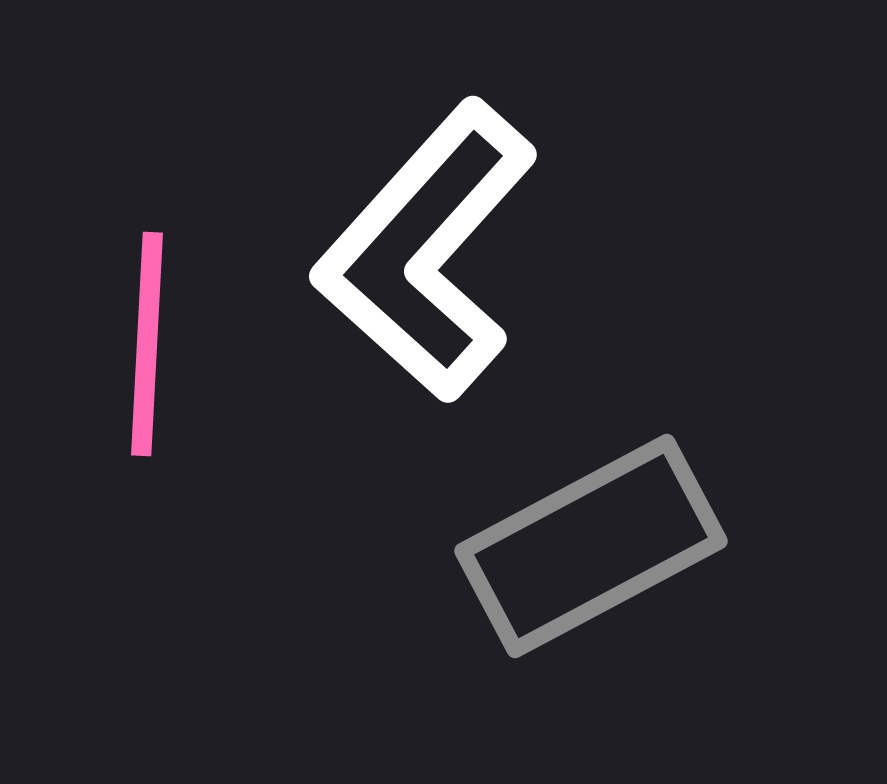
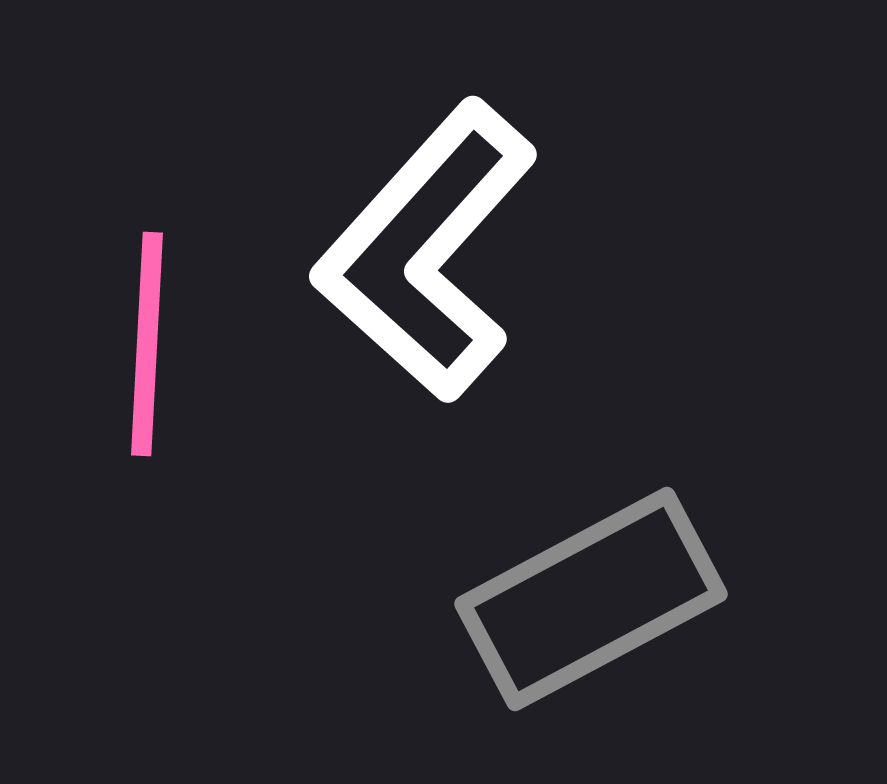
gray rectangle: moved 53 px down
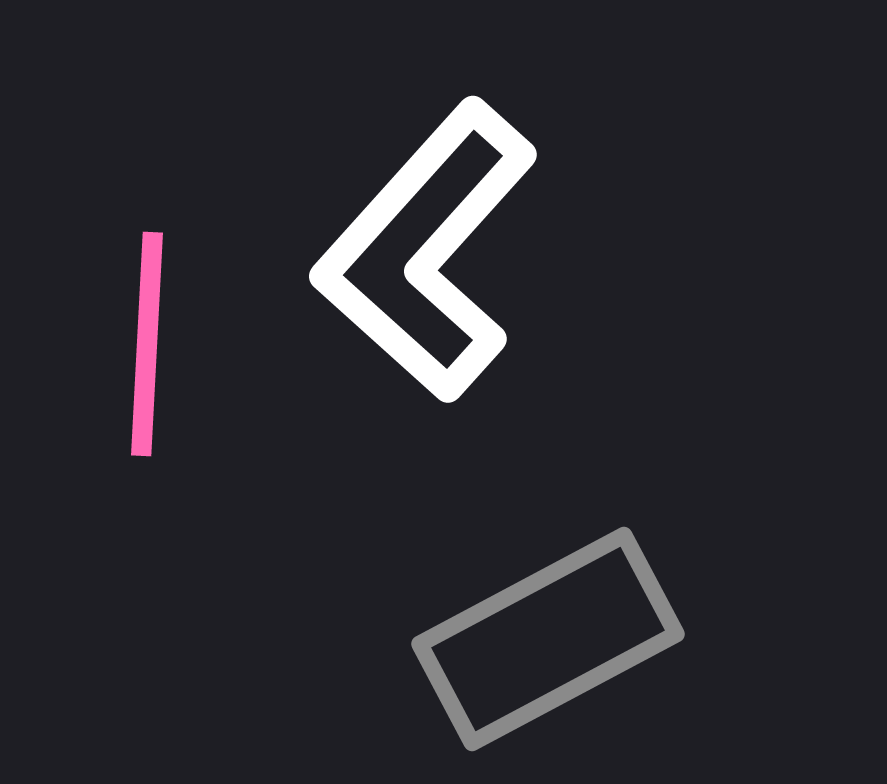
gray rectangle: moved 43 px left, 40 px down
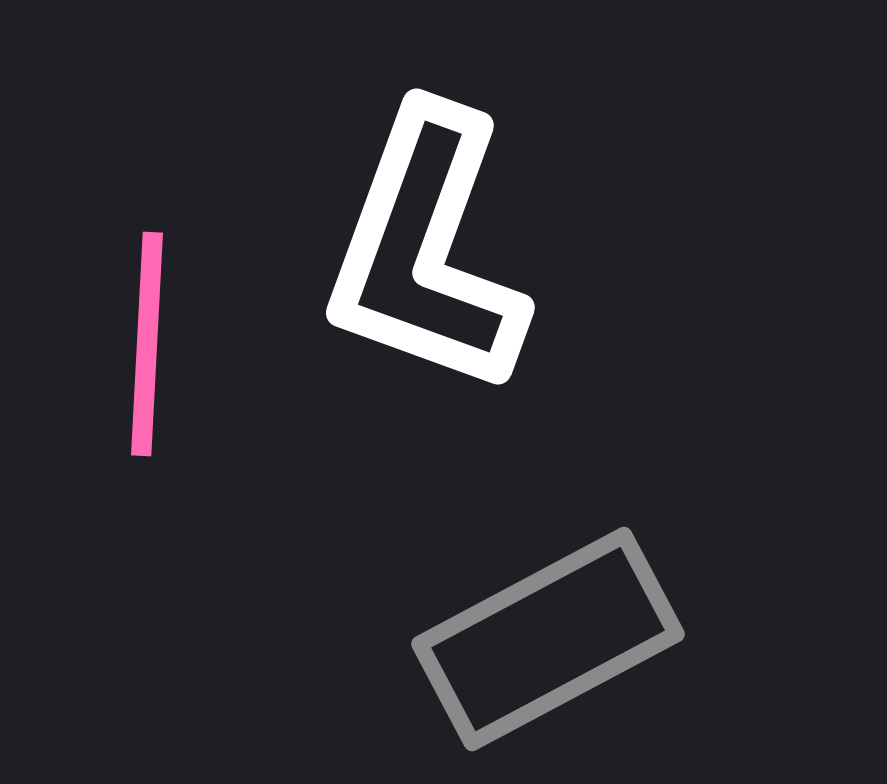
white L-shape: rotated 22 degrees counterclockwise
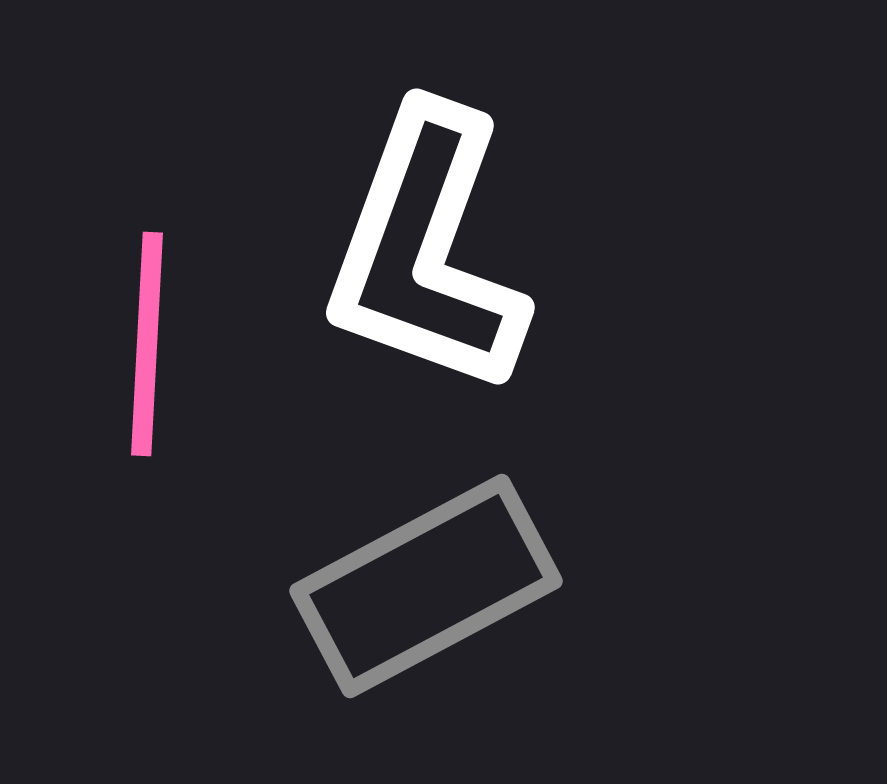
gray rectangle: moved 122 px left, 53 px up
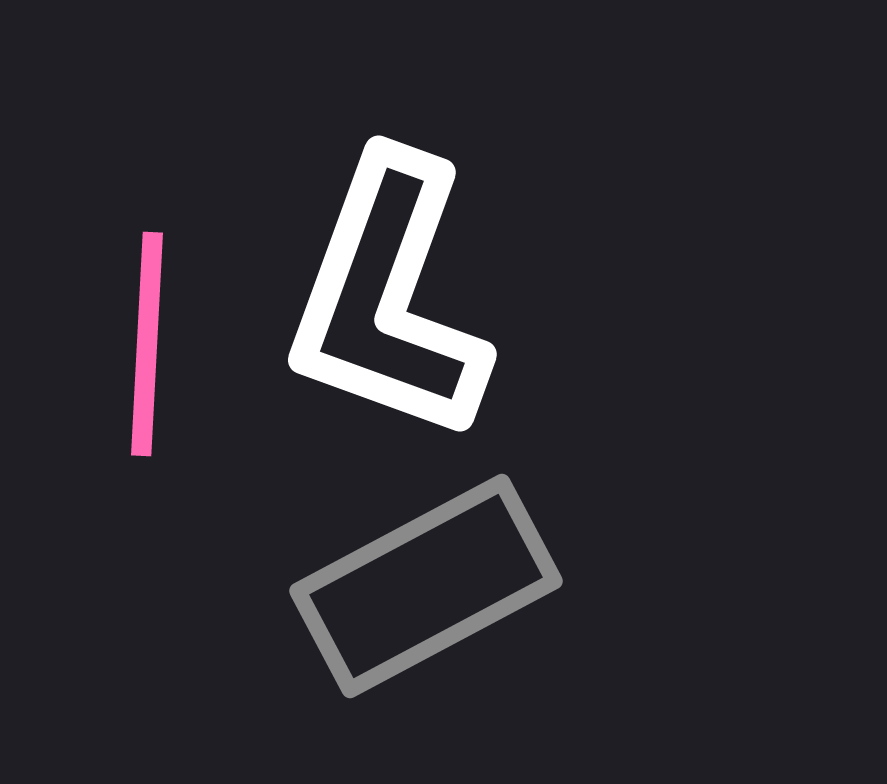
white L-shape: moved 38 px left, 47 px down
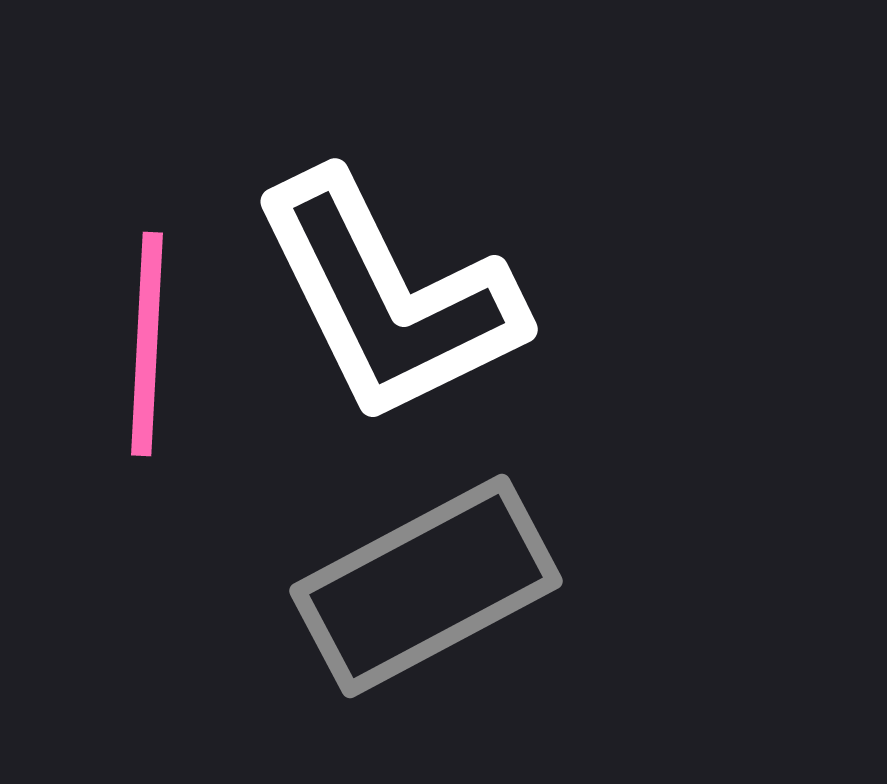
white L-shape: rotated 46 degrees counterclockwise
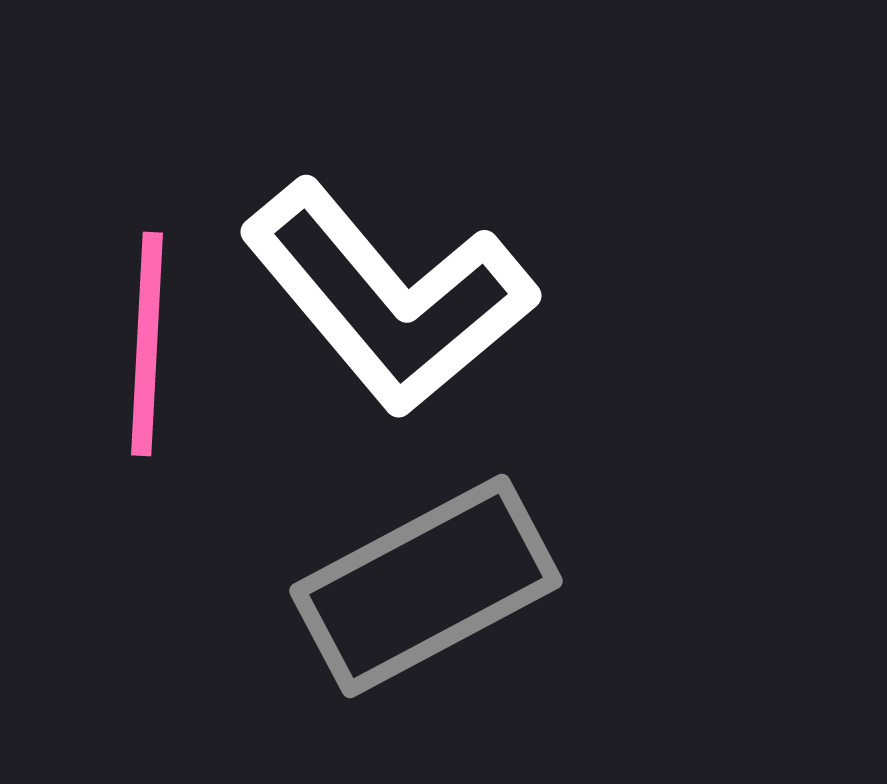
white L-shape: rotated 14 degrees counterclockwise
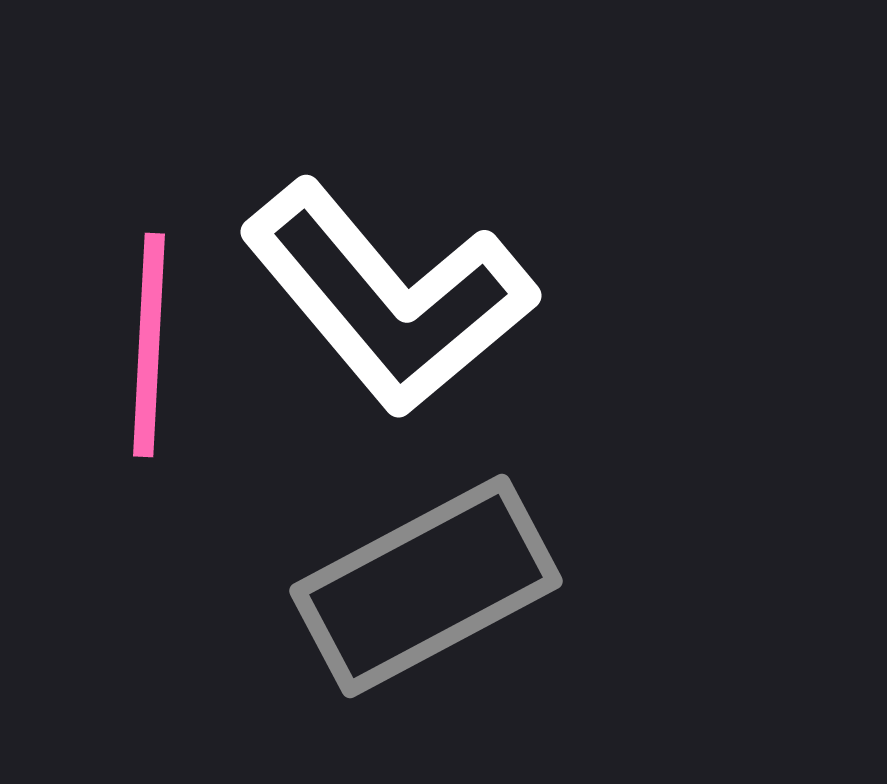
pink line: moved 2 px right, 1 px down
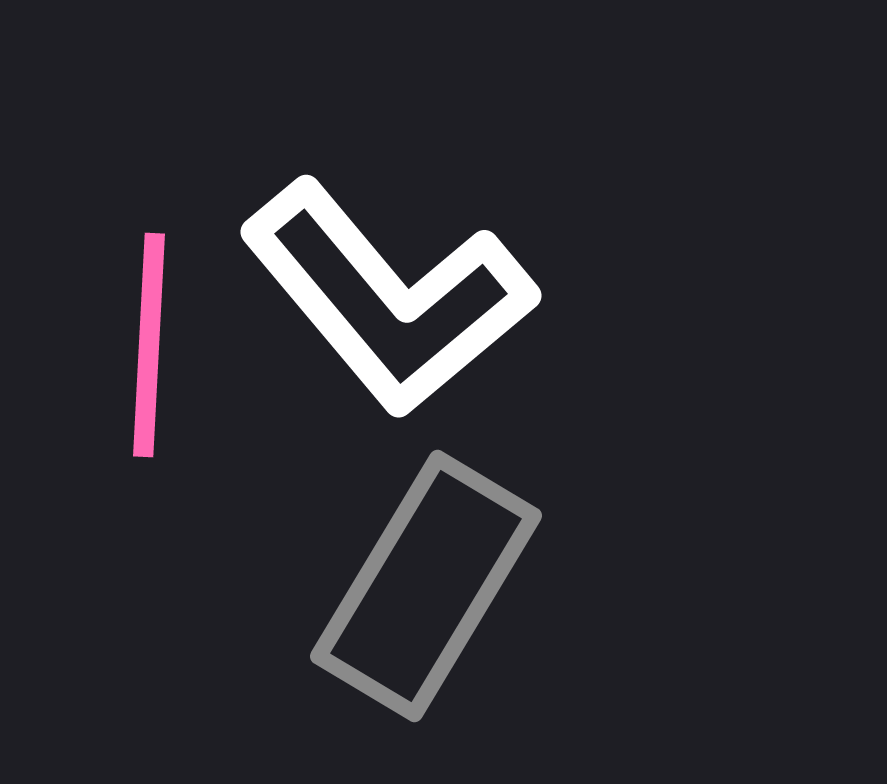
gray rectangle: rotated 31 degrees counterclockwise
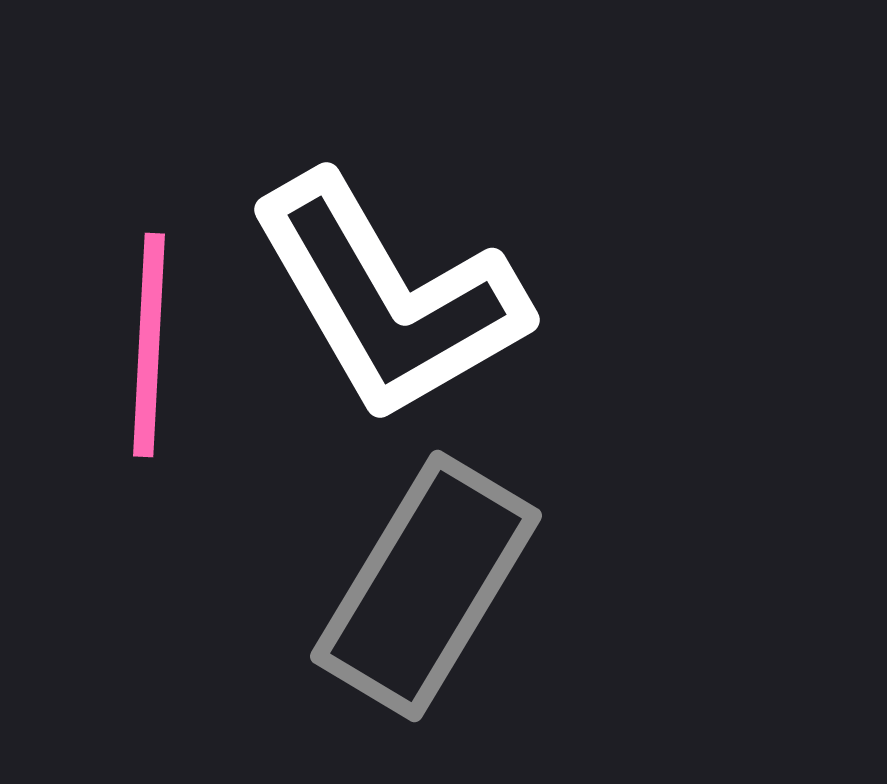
white L-shape: rotated 10 degrees clockwise
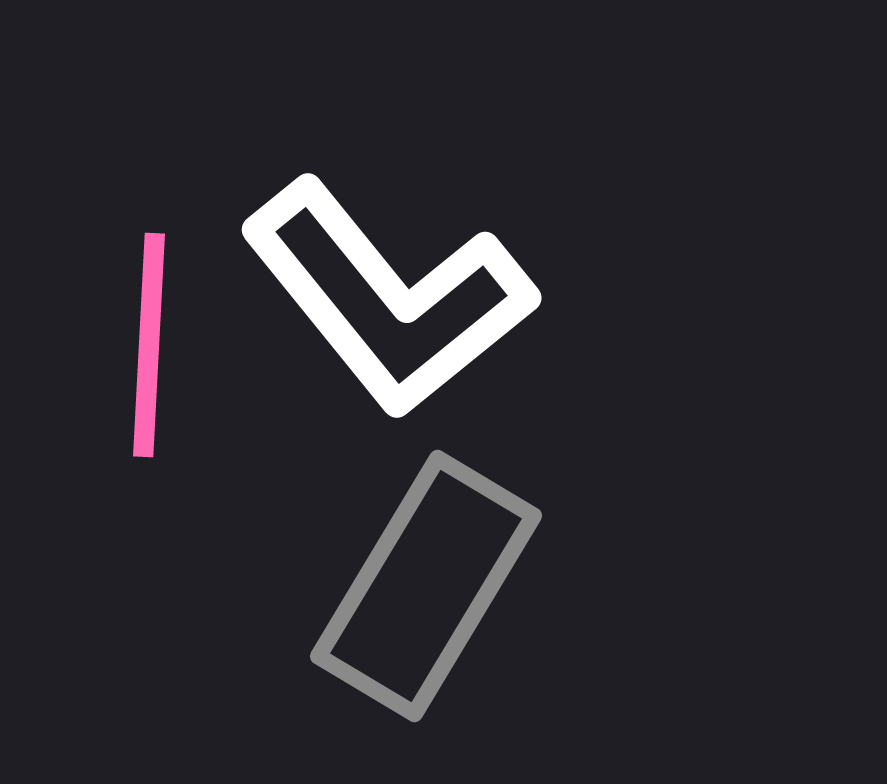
white L-shape: rotated 9 degrees counterclockwise
